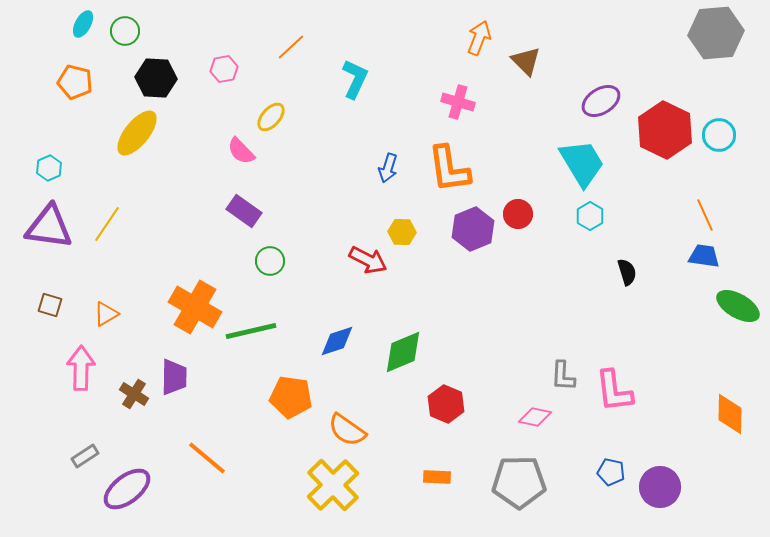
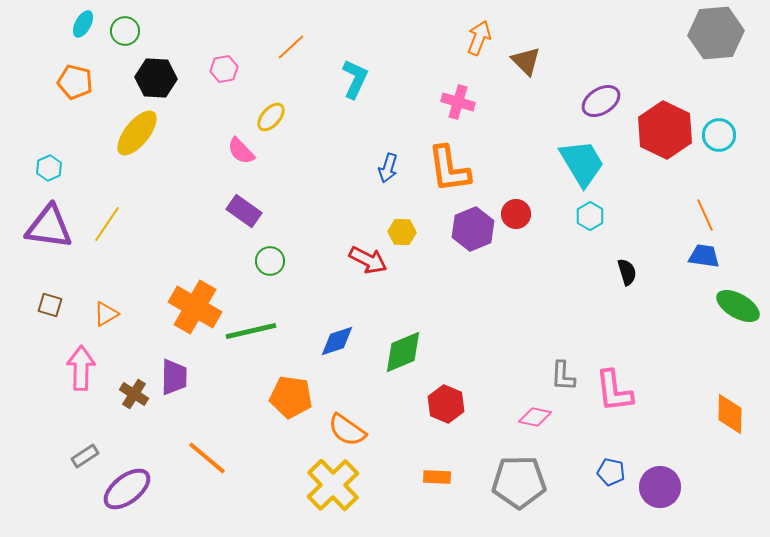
red circle at (518, 214): moved 2 px left
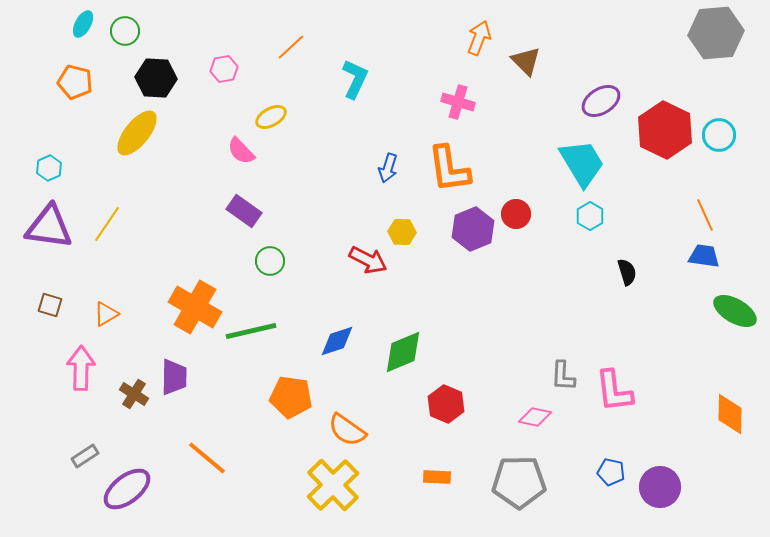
yellow ellipse at (271, 117): rotated 20 degrees clockwise
green ellipse at (738, 306): moved 3 px left, 5 px down
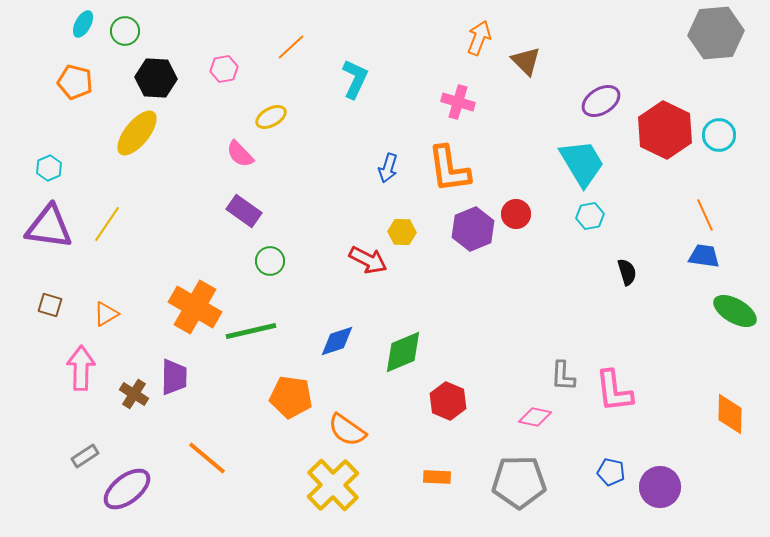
pink semicircle at (241, 151): moved 1 px left, 3 px down
cyan hexagon at (590, 216): rotated 20 degrees clockwise
red hexagon at (446, 404): moved 2 px right, 3 px up
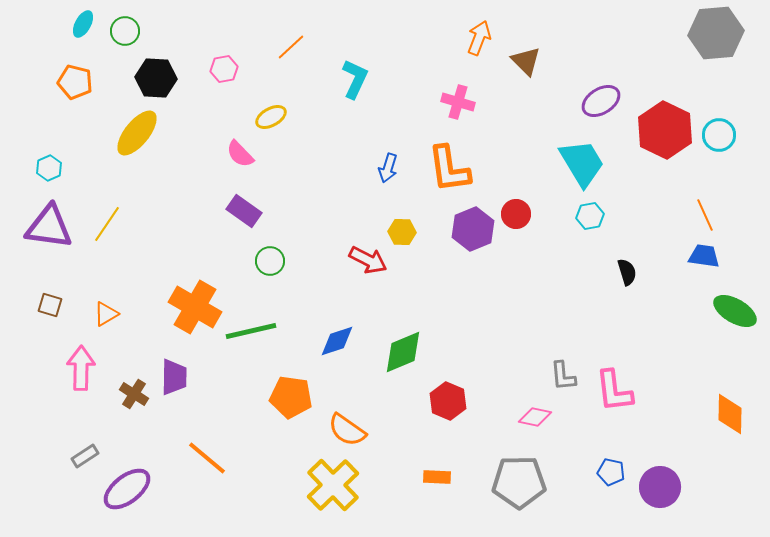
gray L-shape at (563, 376): rotated 8 degrees counterclockwise
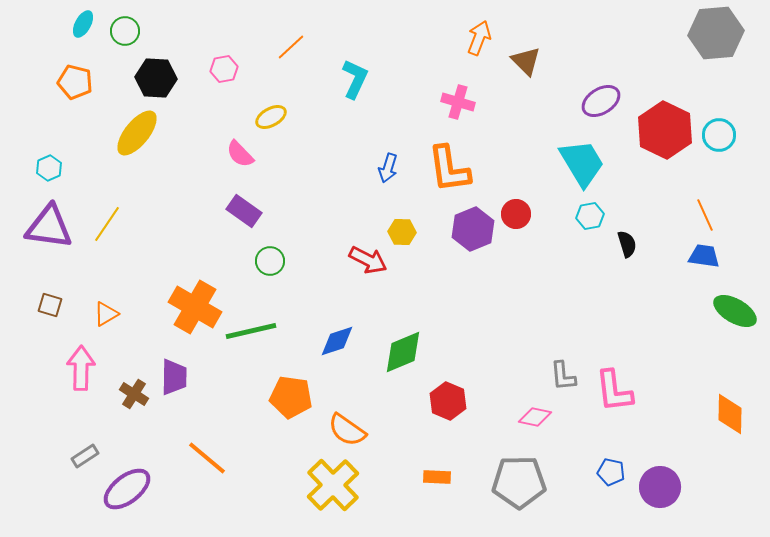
black semicircle at (627, 272): moved 28 px up
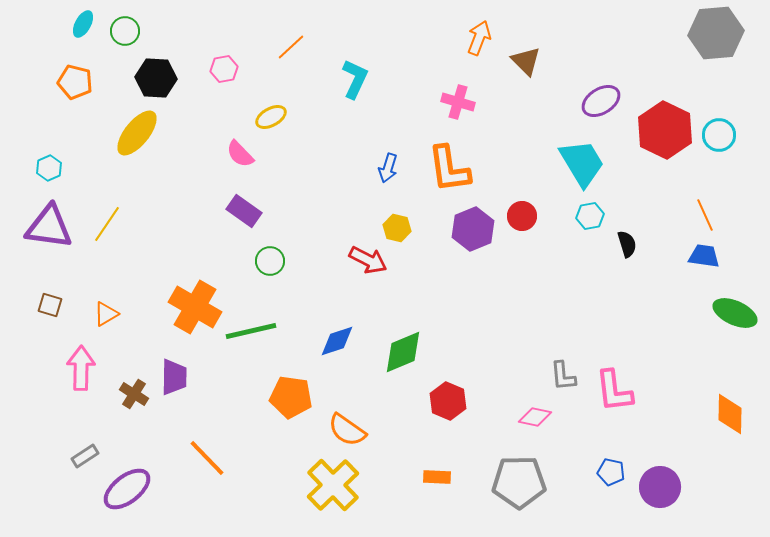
red circle at (516, 214): moved 6 px right, 2 px down
yellow hexagon at (402, 232): moved 5 px left, 4 px up; rotated 12 degrees clockwise
green ellipse at (735, 311): moved 2 px down; rotated 6 degrees counterclockwise
orange line at (207, 458): rotated 6 degrees clockwise
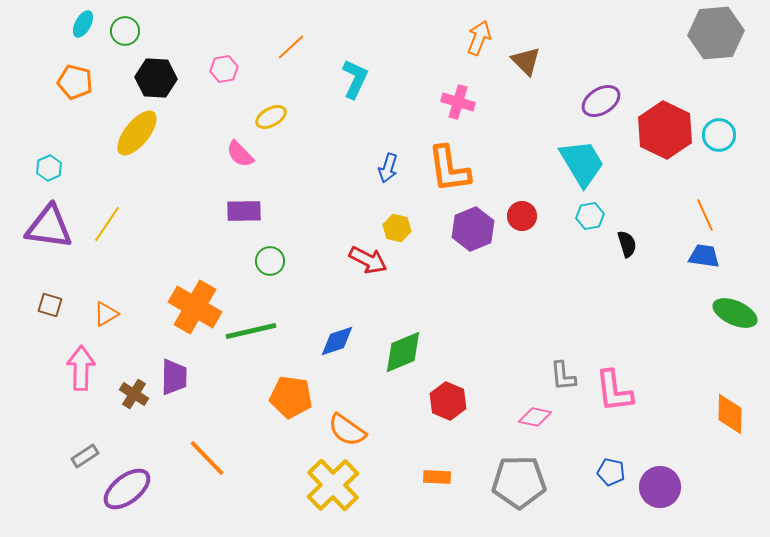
purple rectangle at (244, 211): rotated 36 degrees counterclockwise
